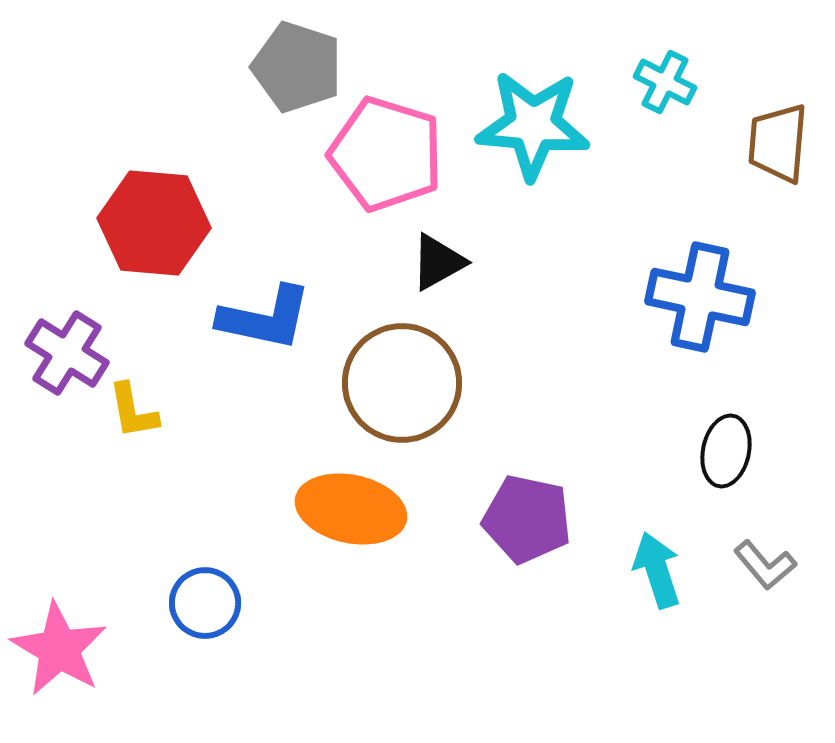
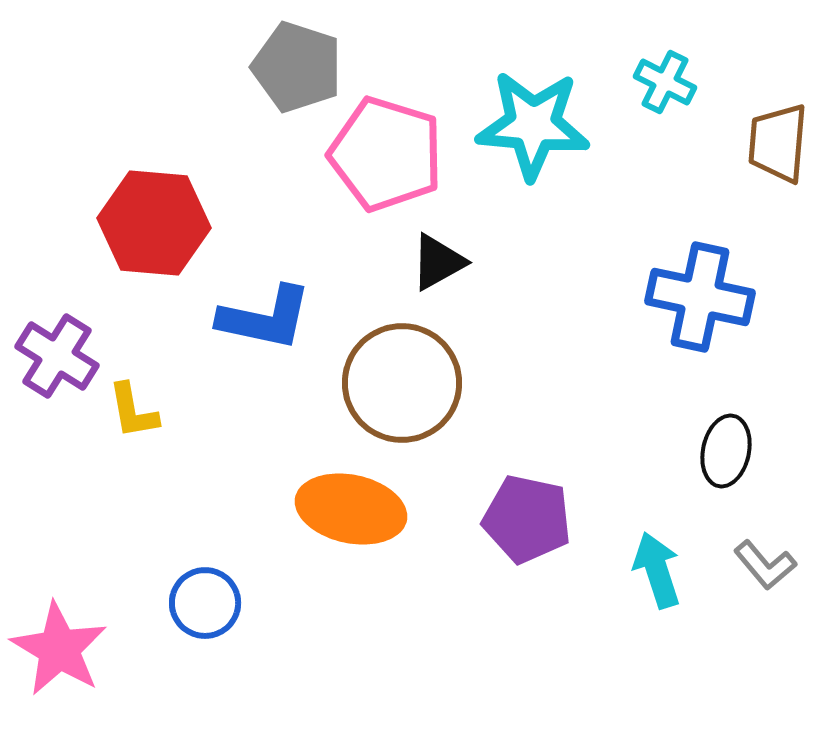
purple cross: moved 10 px left, 3 px down
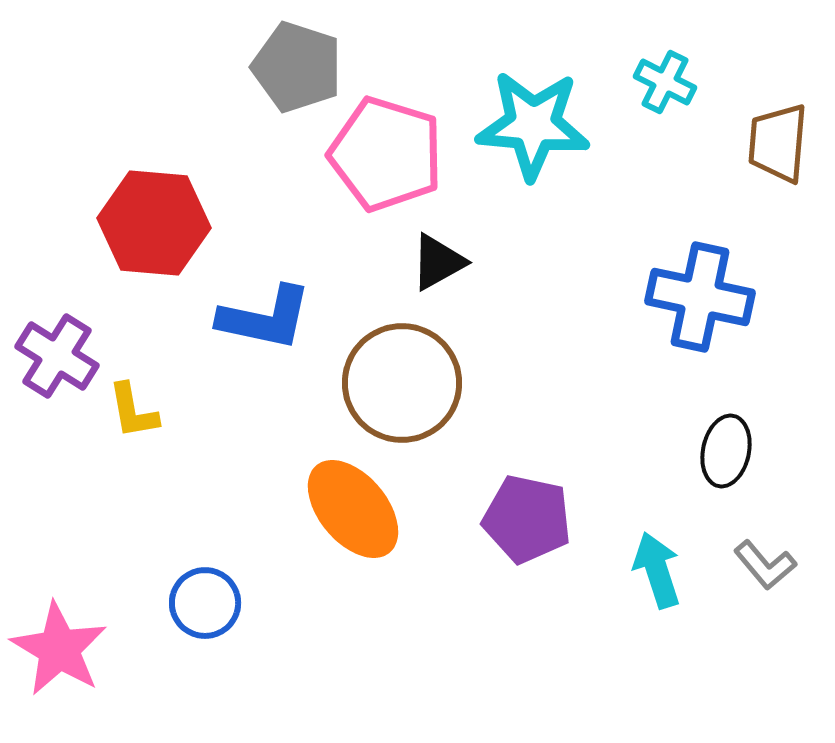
orange ellipse: moved 2 px right; rotated 38 degrees clockwise
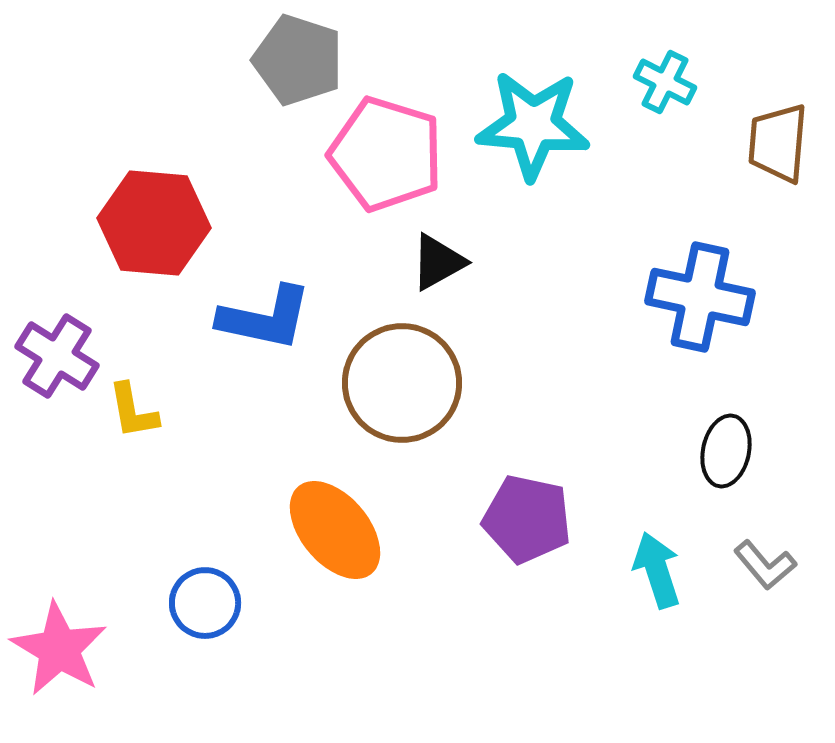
gray pentagon: moved 1 px right, 7 px up
orange ellipse: moved 18 px left, 21 px down
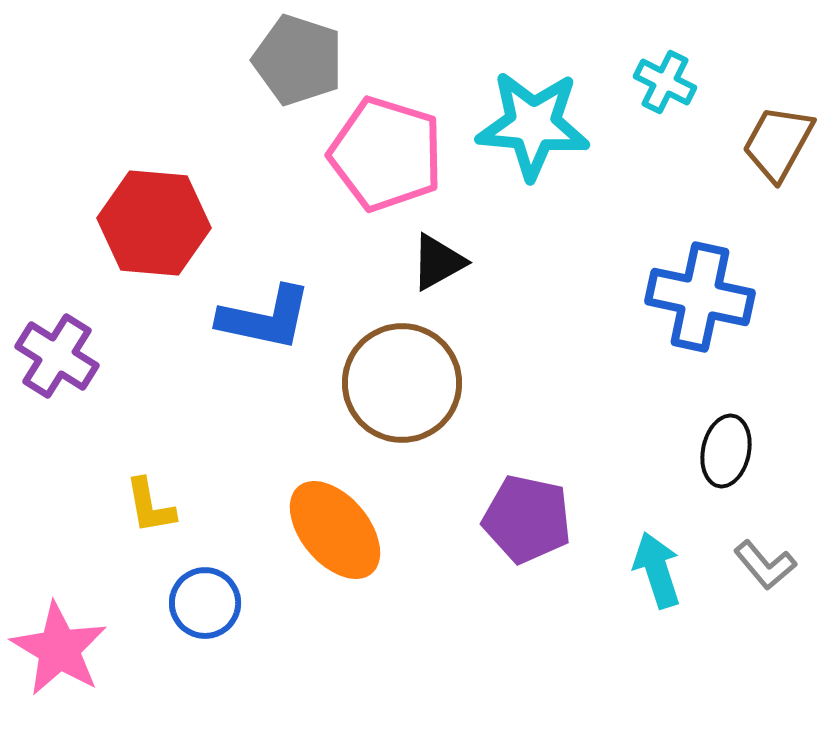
brown trapezoid: rotated 24 degrees clockwise
yellow L-shape: moved 17 px right, 95 px down
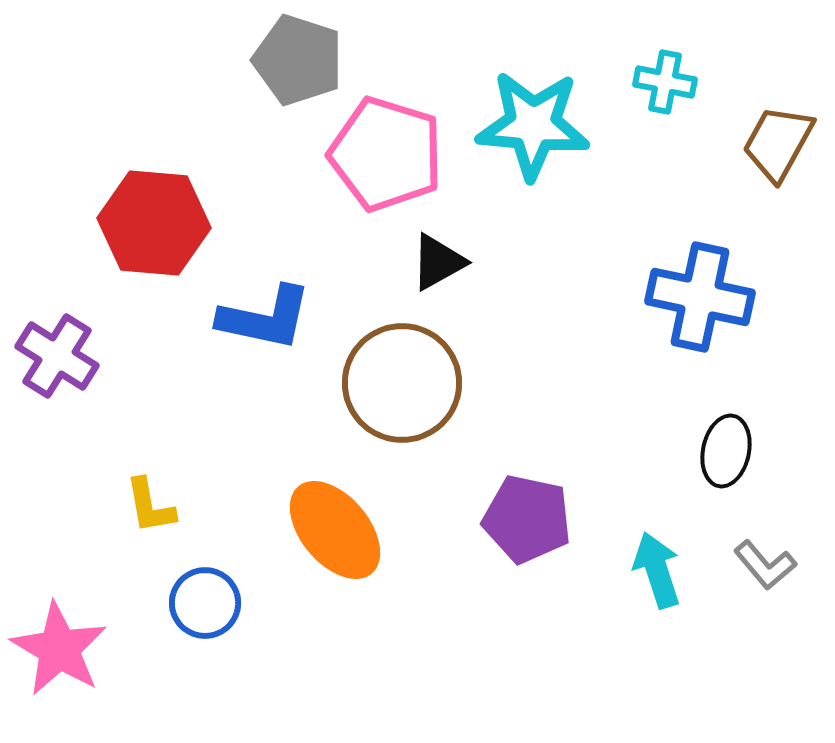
cyan cross: rotated 16 degrees counterclockwise
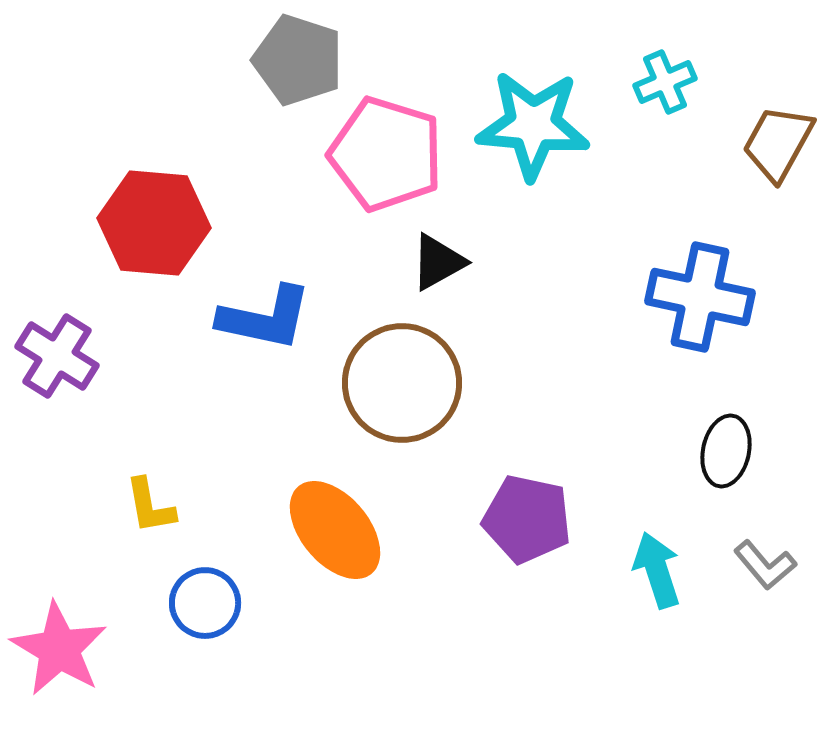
cyan cross: rotated 34 degrees counterclockwise
